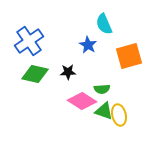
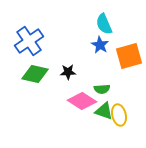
blue star: moved 12 px right
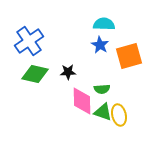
cyan semicircle: rotated 115 degrees clockwise
pink diamond: rotated 56 degrees clockwise
green triangle: moved 1 px left, 1 px down
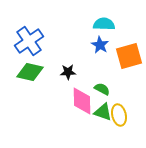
green diamond: moved 5 px left, 2 px up
green semicircle: rotated 147 degrees counterclockwise
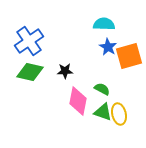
blue star: moved 8 px right, 2 px down
black star: moved 3 px left, 1 px up
pink diamond: moved 4 px left; rotated 12 degrees clockwise
yellow ellipse: moved 1 px up
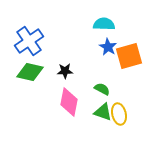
pink diamond: moved 9 px left, 1 px down
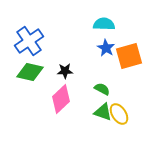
blue star: moved 2 px left, 1 px down
pink diamond: moved 8 px left, 3 px up; rotated 36 degrees clockwise
yellow ellipse: rotated 20 degrees counterclockwise
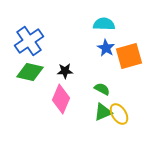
pink diamond: rotated 24 degrees counterclockwise
green triangle: rotated 42 degrees counterclockwise
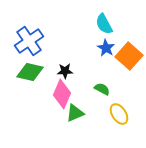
cyan semicircle: rotated 120 degrees counterclockwise
orange square: rotated 32 degrees counterclockwise
pink diamond: moved 1 px right, 5 px up
green triangle: moved 28 px left, 1 px down
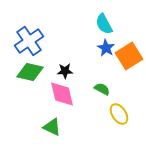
orange square: rotated 16 degrees clockwise
pink diamond: rotated 36 degrees counterclockwise
green triangle: moved 23 px left, 14 px down; rotated 48 degrees clockwise
